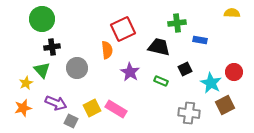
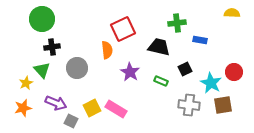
brown square: moved 2 px left; rotated 18 degrees clockwise
gray cross: moved 8 px up
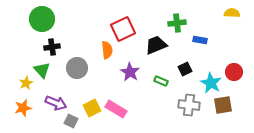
black trapezoid: moved 3 px left, 2 px up; rotated 35 degrees counterclockwise
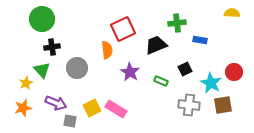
gray square: moved 1 px left; rotated 16 degrees counterclockwise
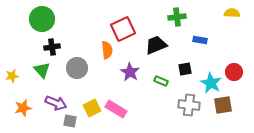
green cross: moved 6 px up
black square: rotated 16 degrees clockwise
yellow star: moved 14 px left, 7 px up; rotated 16 degrees clockwise
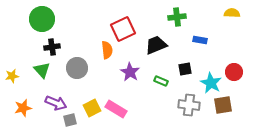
gray square: moved 1 px up; rotated 24 degrees counterclockwise
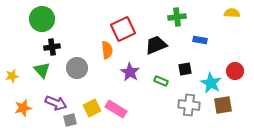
red circle: moved 1 px right, 1 px up
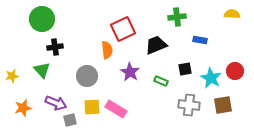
yellow semicircle: moved 1 px down
black cross: moved 3 px right
gray circle: moved 10 px right, 8 px down
cyan star: moved 5 px up
yellow square: moved 1 px up; rotated 24 degrees clockwise
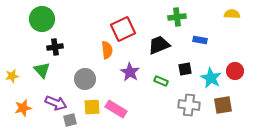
black trapezoid: moved 3 px right
gray circle: moved 2 px left, 3 px down
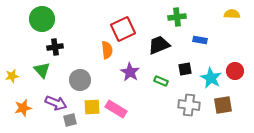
gray circle: moved 5 px left, 1 px down
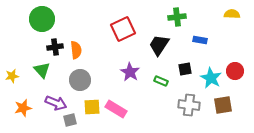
black trapezoid: rotated 35 degrees counterclockwise
orange semicircle: moved 31 px left
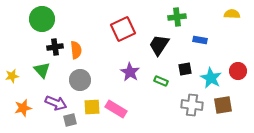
red circle: moved 3 px right
gray cross: moved 3 px right
